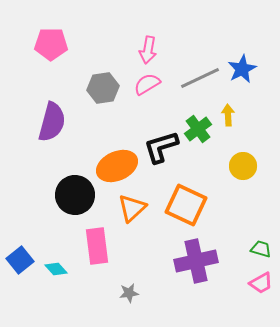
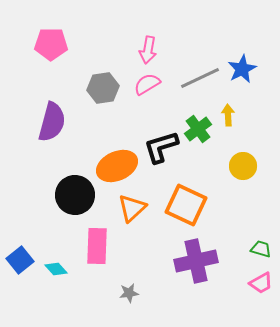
pink rectangle: rotated 9 degrees clockwise
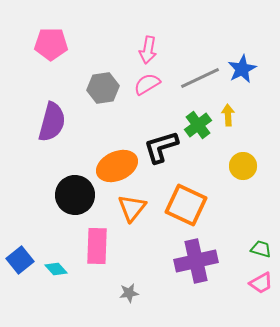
green cross: moved 4 px up
orange triangle: rotated 8 degrees counterclockwise
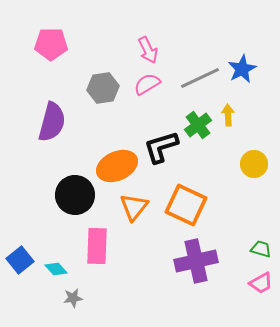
pink arrow: rotated 36 degrees counterclockwise
yellow circle: moved 11 px right, 2 px up
orange triangle: moved 2 px right, 1 px up
gray star: moved 56 px left, 5 px down
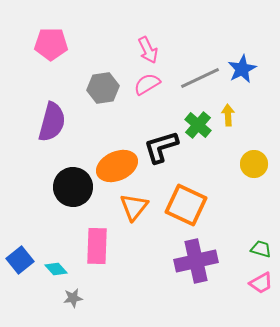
green cross: rotated 12 degrees counterclockwise
black circle: moved 2 px left, 8 px up
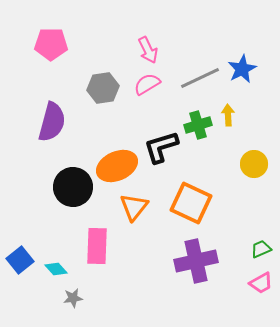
green cross: rotated 32 degrees clockwise
orange square: moved 5 px right, 2 px up
green trapezoid: rotated 40 degrees counterclockwise
